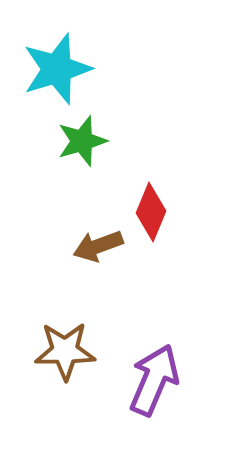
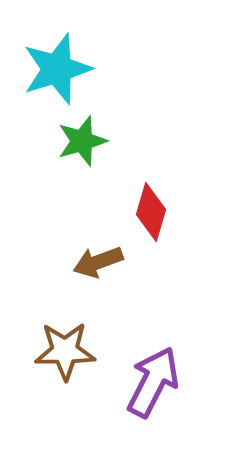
red diamond: rotated 6 degrees counterclockwise
brown arrow: moved 16 px down
purple arrow: moved 1 px left, 2 px down; rotated 4 degrees clockwise
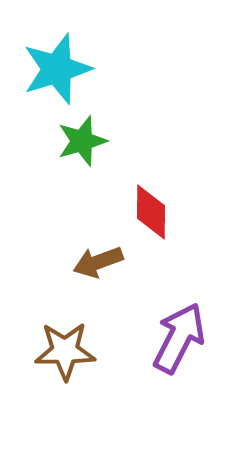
red diamond: rotated 16 degrees counterclockwise
purple arrow: moved 26 px right, 44 px up
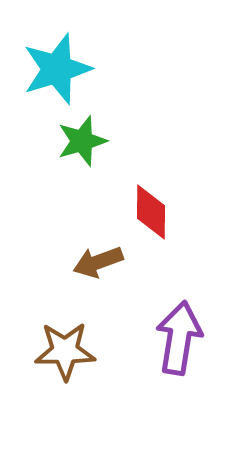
purple arrow: rotated 18 degrees counterclockwise
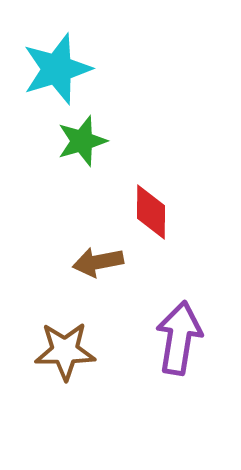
brown arrow: rotated 9 degrees clockwise
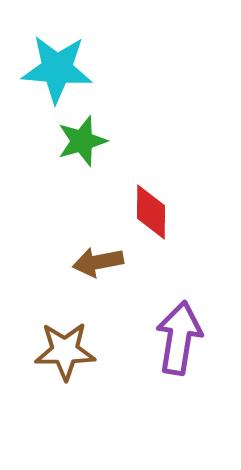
cyan star: rotated 22 degrees clockwise
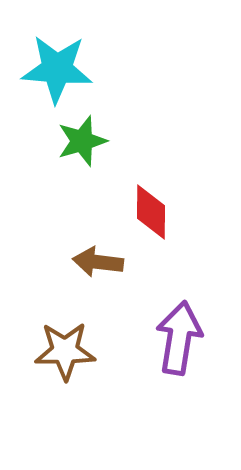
brown arrow: rotated 18 degrees clockwise
